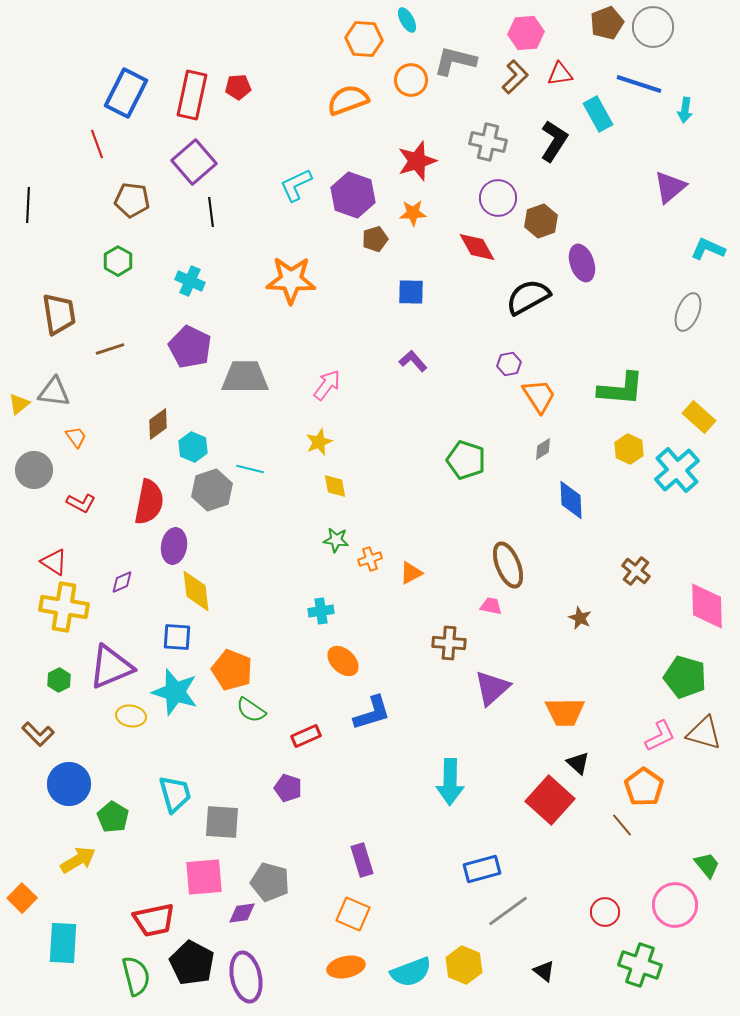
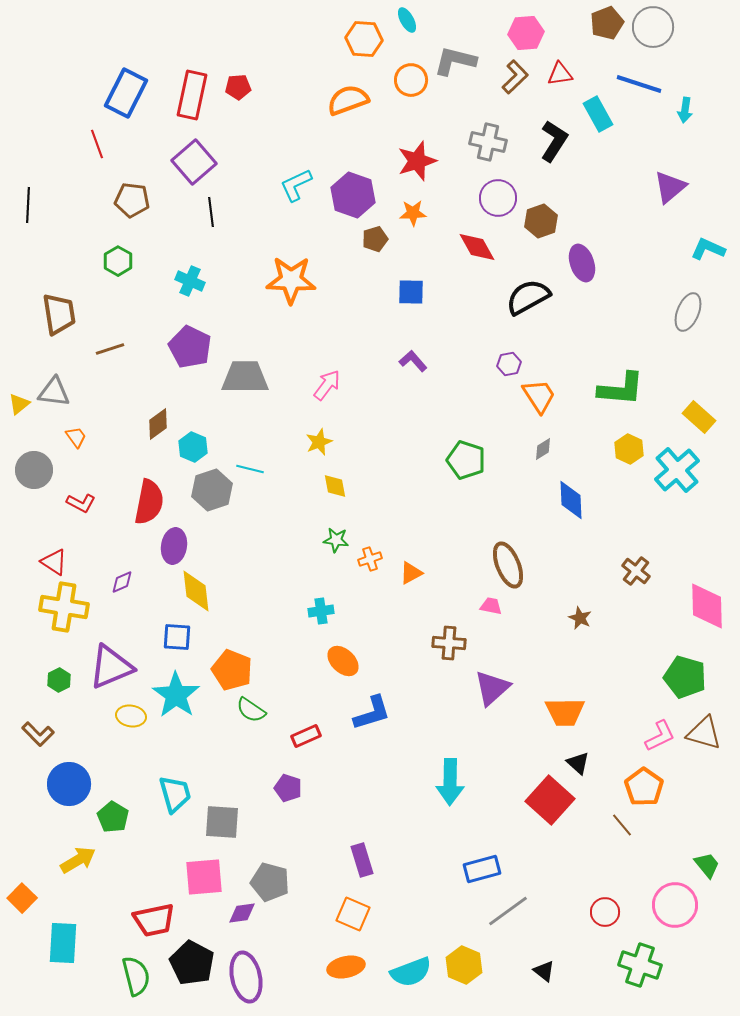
cyan star at (175, 692): moved 1 px right, 3 px down; rotated 18 degrees clockwise
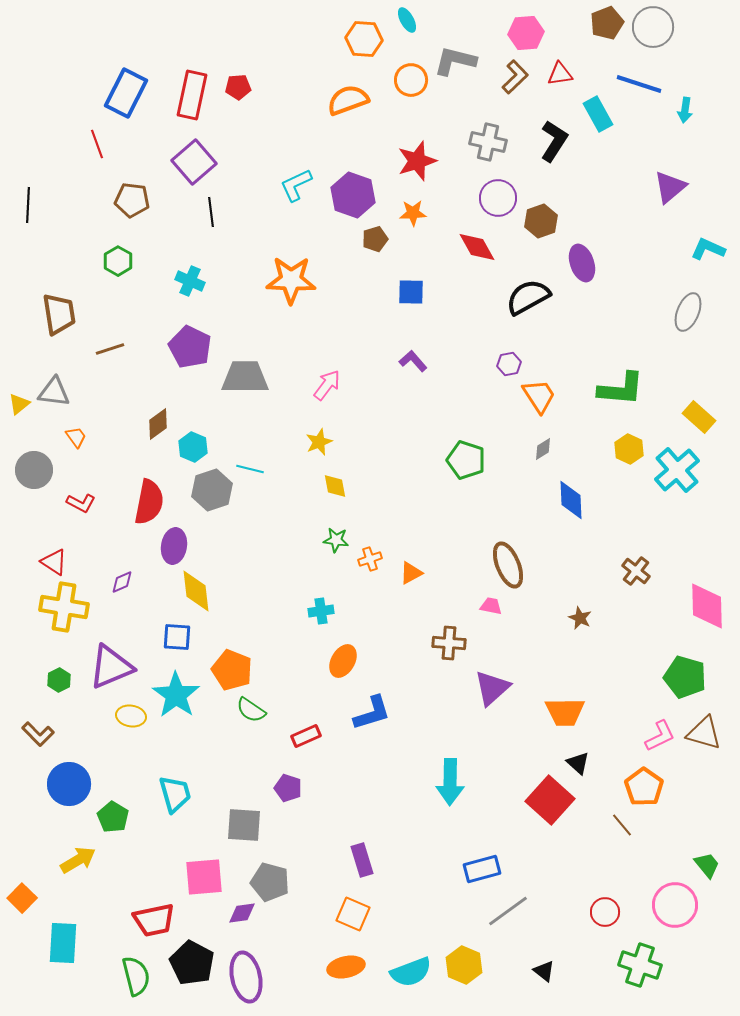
orange ellipse at (343, 661): rotated 76 degrees clockwise
gray square at (222, 822): moved 22 px right, 3 px down
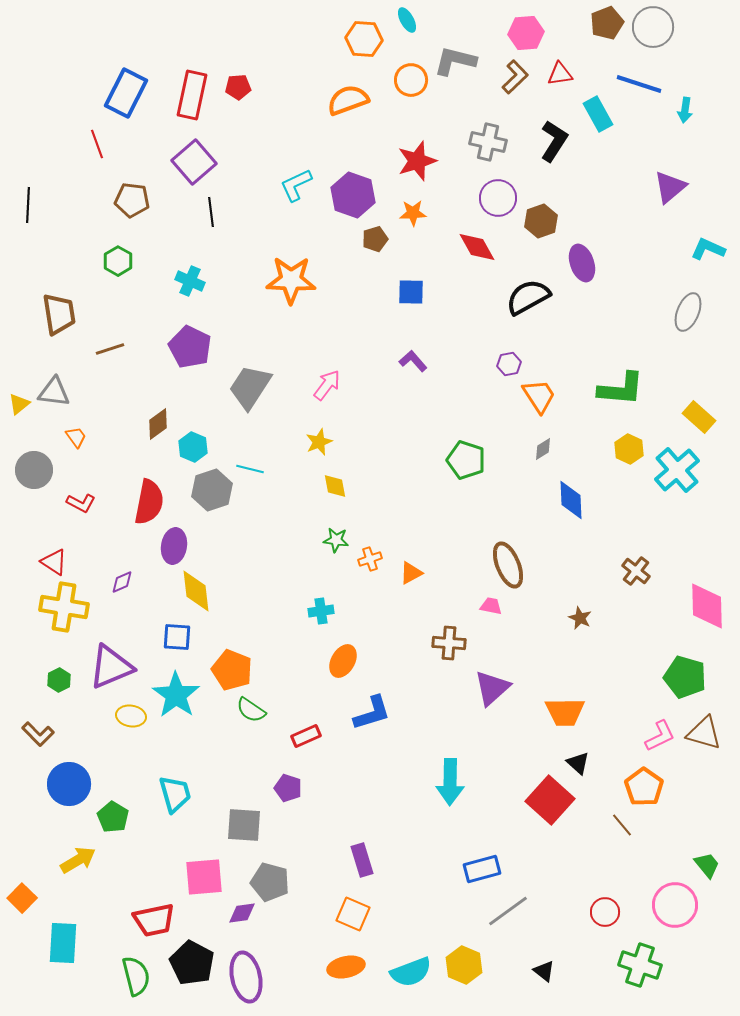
gray trapezoid at (245, 377): moved 5 px right, 10 px down; rotated 57 degrees counterclockwise
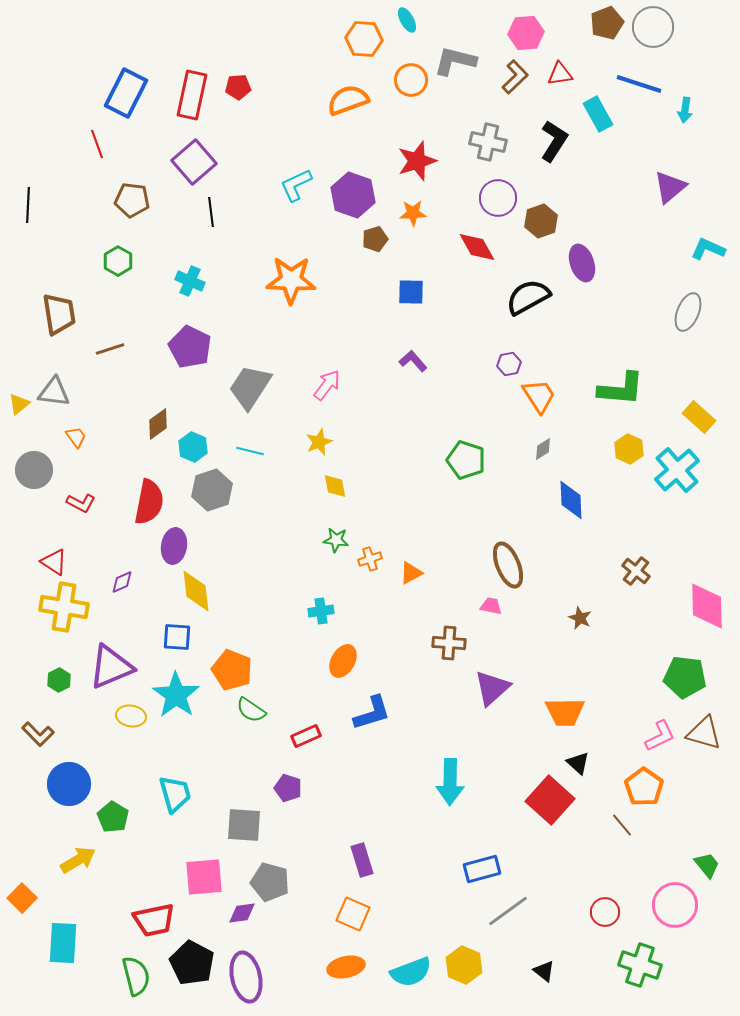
cyan line at (250, 469): moved 18 px up
green pentagon at (685, 677): rotated 9 degrees counterclockwise
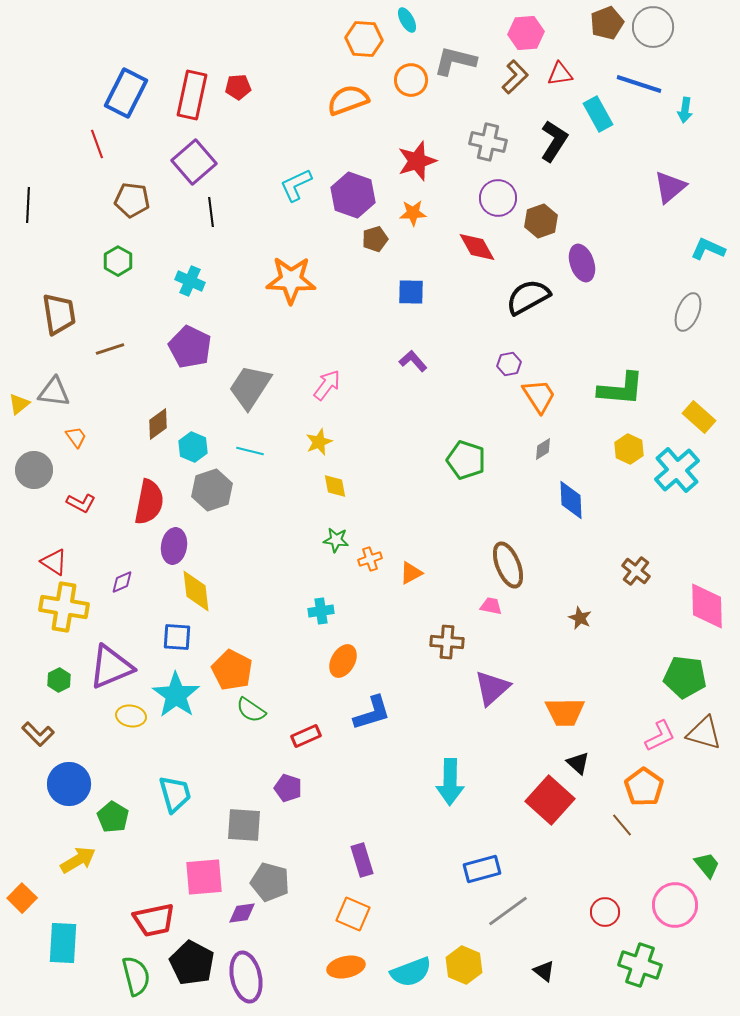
brown cross at (449, 643): moved 2 px left, 1 px up
orange pentagon at (232, 670): rotated 6 degrees clockwise
